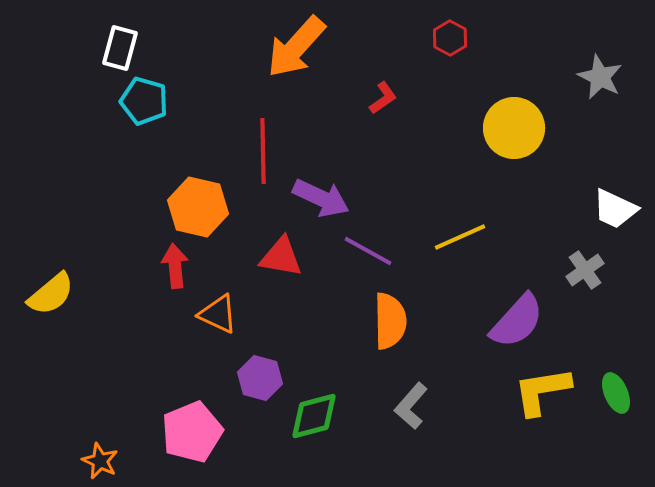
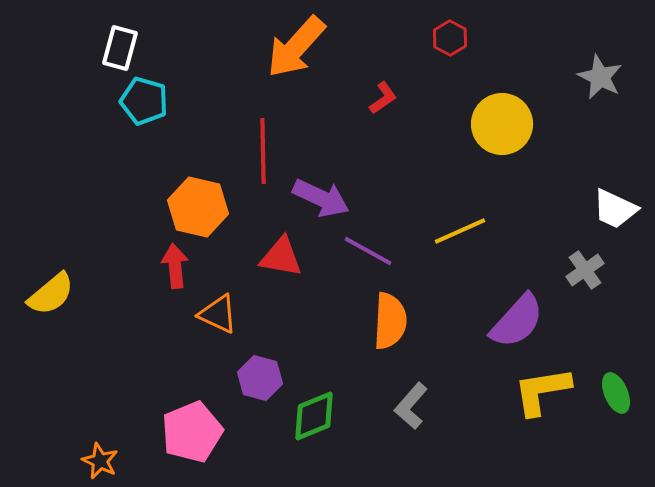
yellow circle: moved 12 px left, 4 px up
yellow line: moved 6 px up
orange semicircle: rotated 4 degrees clockwise
green diamond: rotated 8 degrees counterclockwise
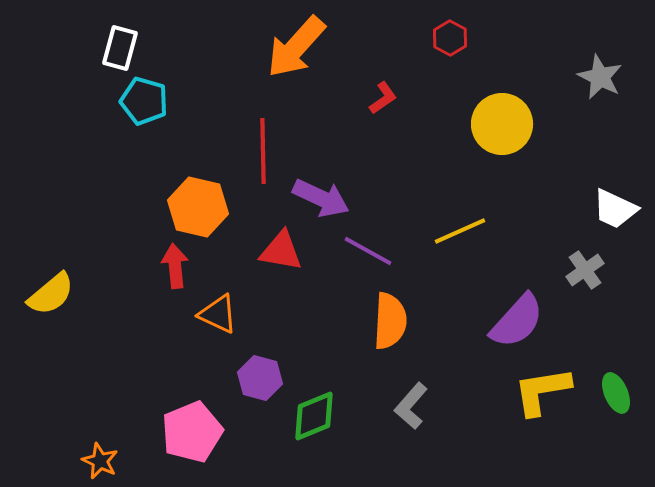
red triangle: moved 6 px up
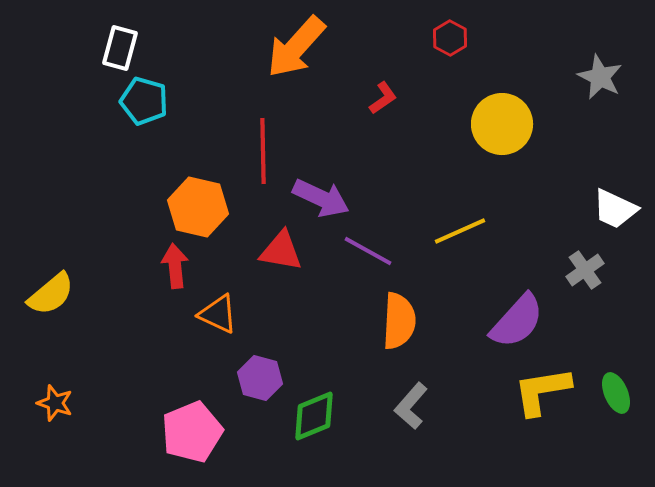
orange semicircle: moved 9 px right
orange star: moved 45 px left, 58 px up; rotated 6 degrees counterclockwise
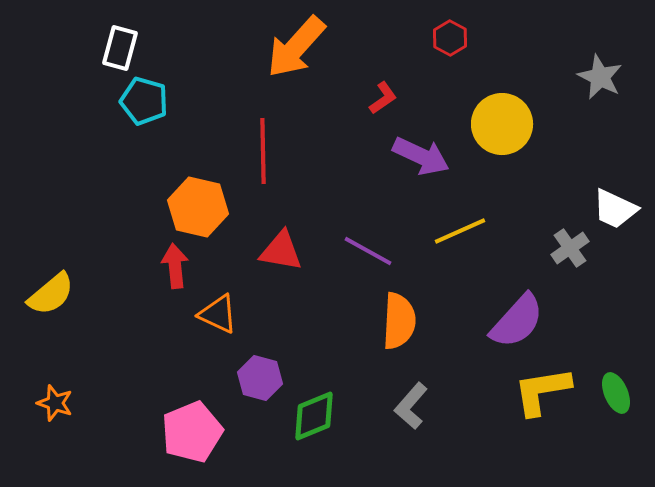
purple arrow: moved 100 px right, 42 px up
gray cross: moved 15 px left, 22 px up
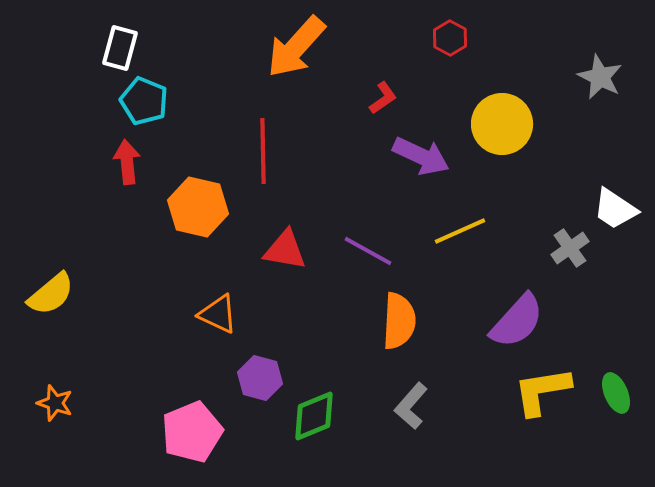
cyan pentagon: rotated 6 degrees clockwise
white trapezoid: rotated 9 degrees clockwise
red triangle: moved 4 px right, 1 px up
red arrow: moved 48 px left, 104 px up
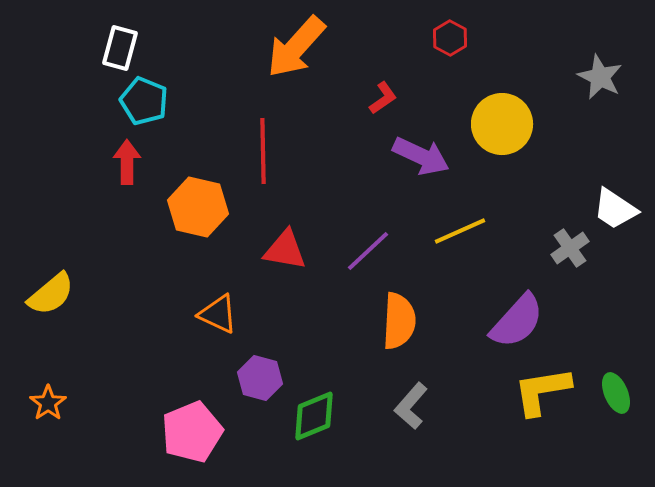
red arrow: rotated 6 degrees clockwise
purple line: rotated 72 degrees counterclockwise
orange star: moved 7 px left; rotated 18 degrees clockwise
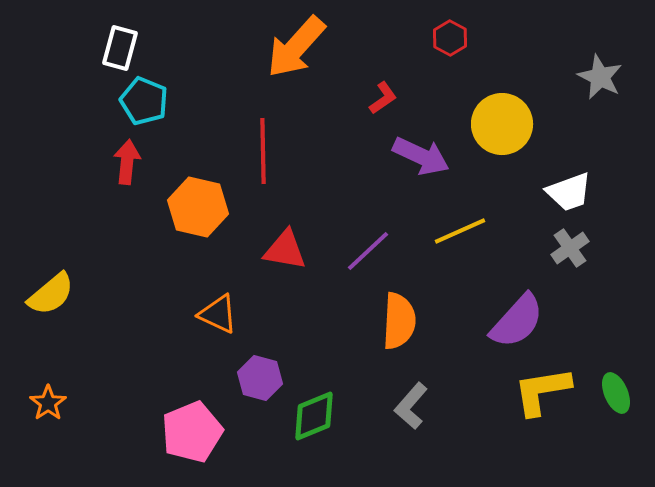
red arrow: rotated 6 degrees clockwise
white trapezoid: moved 46 px left, 17 px up; rotated 54 degrees counterclockwise
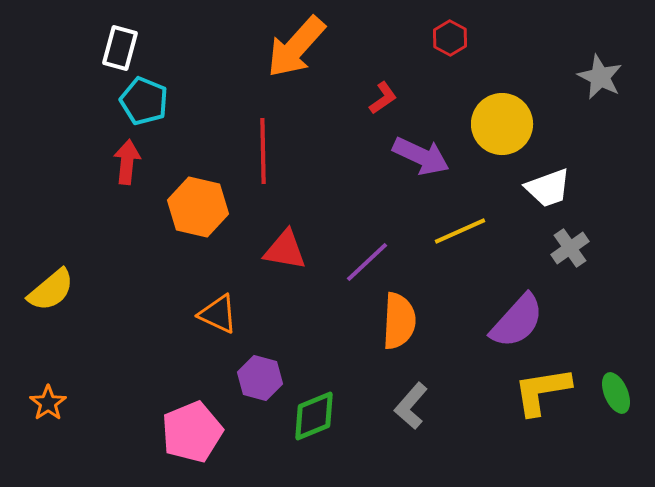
white trapezoid: moved 21 px left, 4 px up
purple line: moved 1 px left, 11 px down
yellow semicircle: moved 4 px up
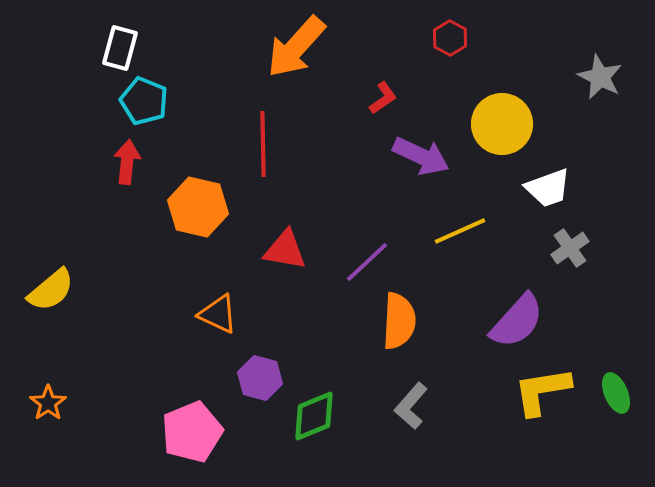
red line: moved 7 px up
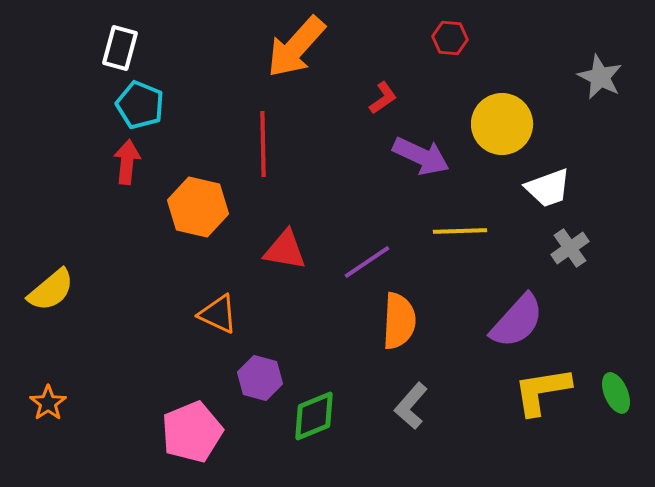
red hexagon: rotated 24 degrees counterclockwise
cyan pentagon: moved 4 px left, 4 px down
yellow line: rotated 22 degrees clockwise
purple line: rotated 9 degrees clockwise
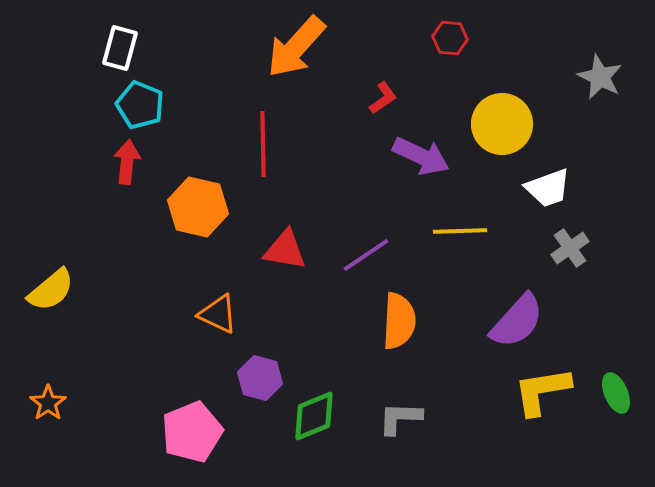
purple line: moved 1 px left, 7 px up
gray L-shape: moved 11 px left, 12 px down; rotated 51 degrees clockwise
